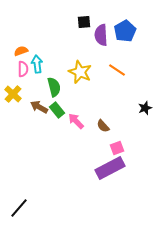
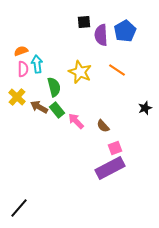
yellow cross: moved 4 px right, 3 px down
pink square: moved 2 px left
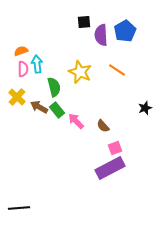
black line: rotated 45 degrees clockwise
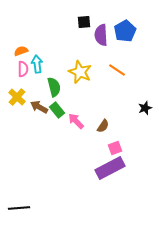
brown semicircle: rotated 104 degrees counterclockwise
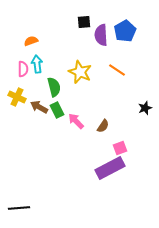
orange semicircle: moved 10 px right, 10 px up
yellow cross: rotated 18 degrees counterclockwise
green rectangle: rotated 14 degrees clockwise
pink square: moved 5 px right
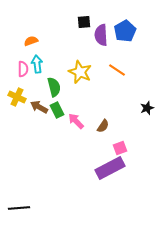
black star: moved 2 px right
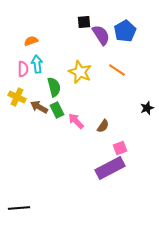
purple semicircle: rotated 150 degrees clockwise
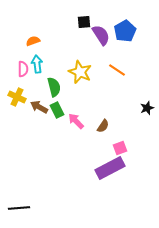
orange semicircle: moved 2 px right
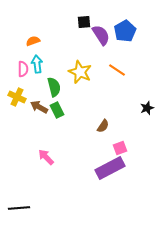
pink arrow: moved 30 px left, 36 px down
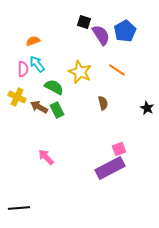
black square: rotated 24 degrees clockwise
cyan arrow: rotated 30 degrees counterclockwise
green semicircle: rotated 48 degrees counterclockwise
black star: rotated 24 degrees counterclockwise
brown semicircle: moved 23 px up; rotated 48 degrees counterclockwise
pink square: moved 1 px left, 1 px down
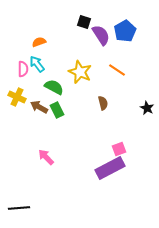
orange semicircle: moved 6 px right, 1 px down
